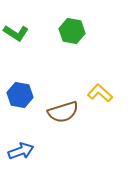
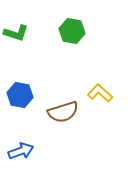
green L-shape: rotated 15 degrees counterclockwise
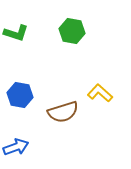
blue arrow: moved 5 px left, 4 px up
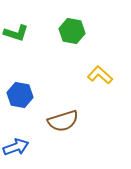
yellow L-shape: moved 18 px up
brown semicircle: moved 9 px down
